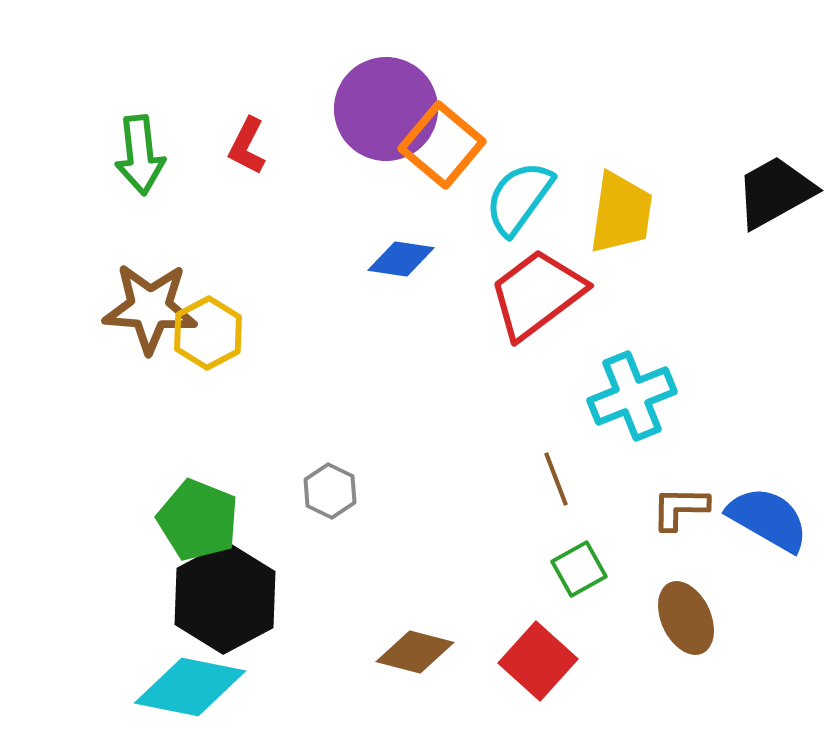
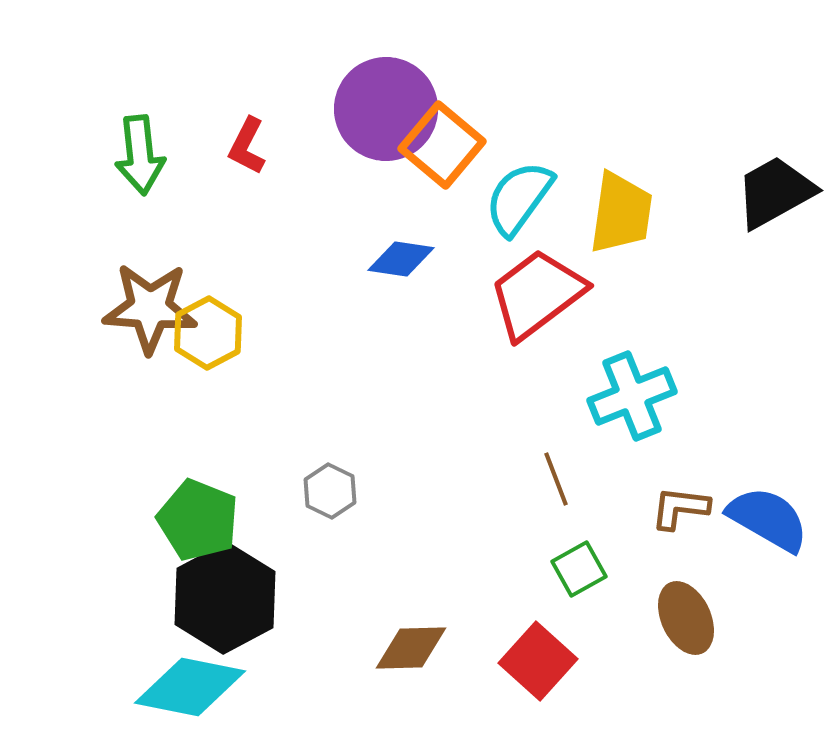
brown L-shape: rotated 6 degrees clockwise
brown diamond: moved 4 px left, 4 px up; rotated 16 degrees counterclockwise
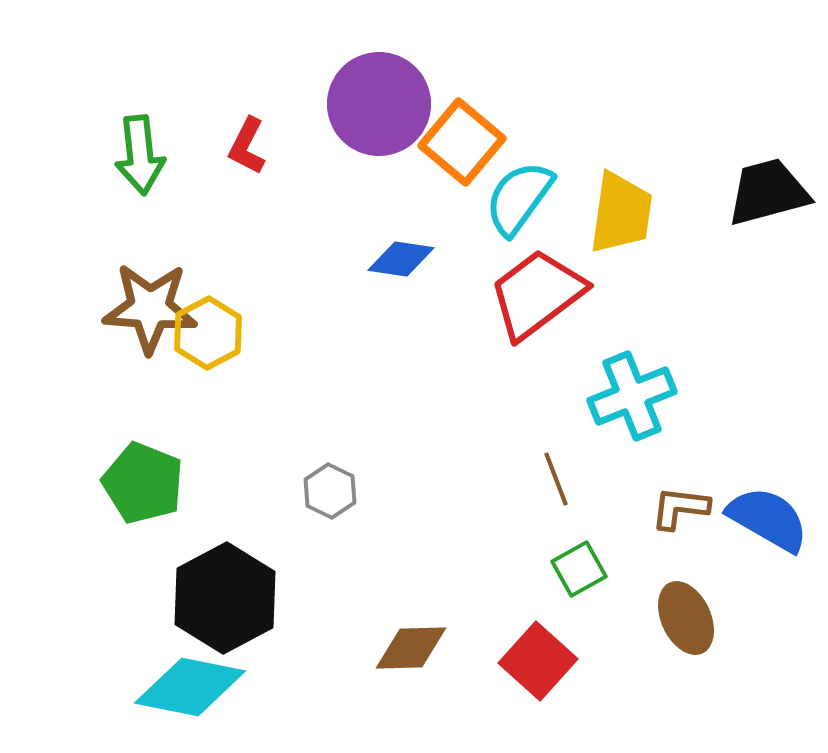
purple circle: moved 7 px left, 5 px up
orange square: moved 20 px right, 3 px up
black trapezoid: moved 7 px left; rotated 14 degrees clockwise
green pentagon: moved 55 px left, 37 px up
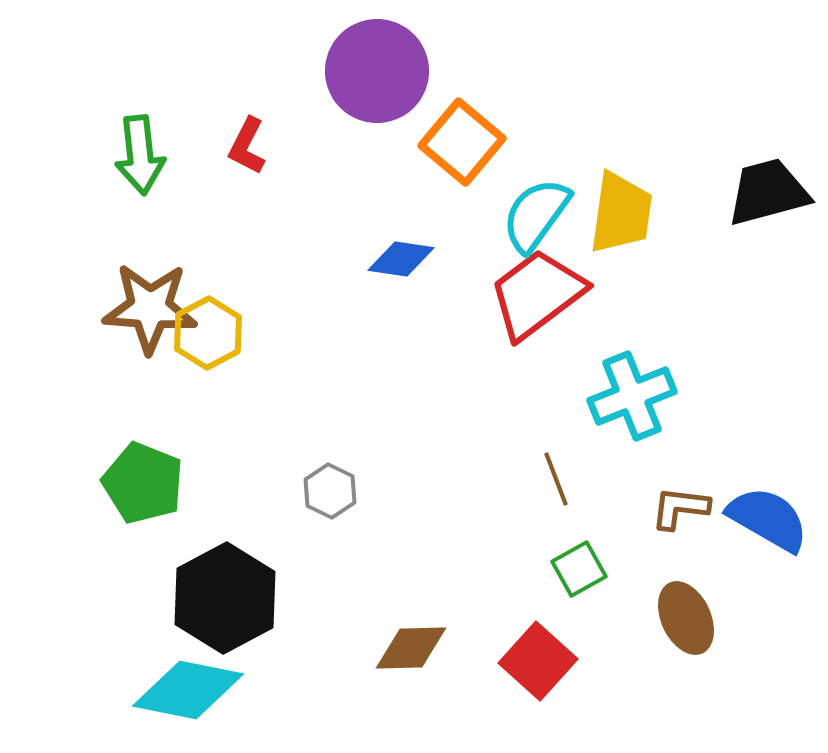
purple circle: moved 2 px left, 33 px up
cyan semicircle: moved 17 px right, 17 px down
cyan diamond: moved 2 px left, 3 px down
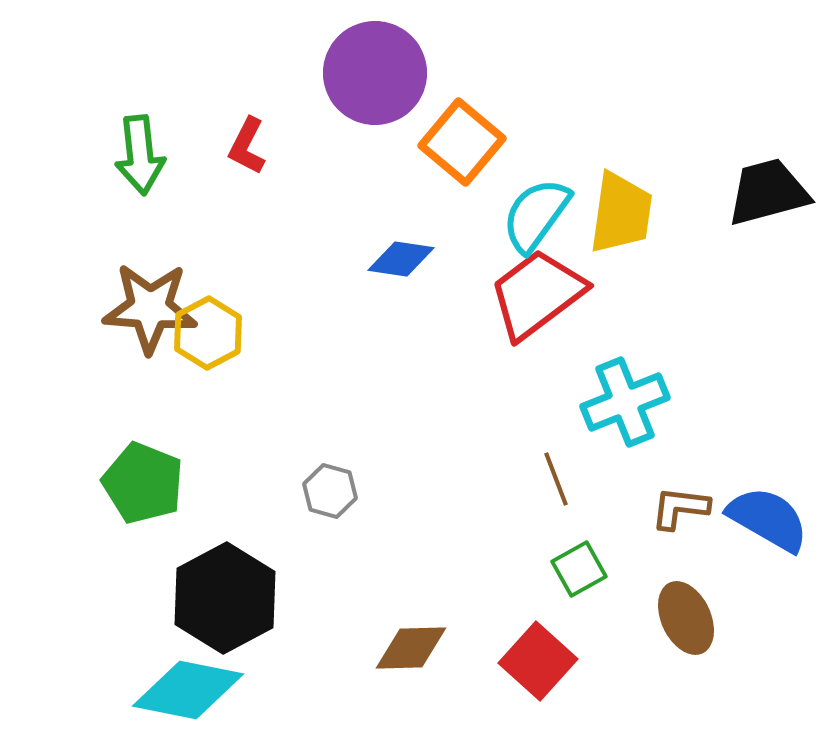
purple circle: moved 2 px left, 2 px down
cyan cross: moved 7 px left, 6 px down
gray hexagon: rotated 10 degrees counterclockwise
